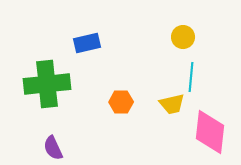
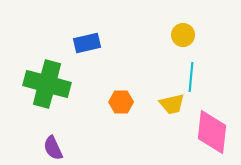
yellow circle: moved 2 px up
green cross: rotated 21 degrees clockwise
pink diamond: moved 2 px right
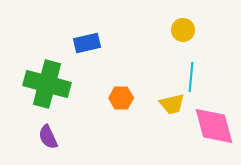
yellow circle: moved 5 px up
orange hexagon: moved 4 px up
pink diamond: moved 2 px right, 6 px up; rotated 21 degrees counterclockwise
purple semicircle: moved 5 px left, 11 px up
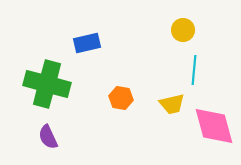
cyan line: moved 3 px right, 7 px up
orange hexagon: rotated 10 degrees clockwise
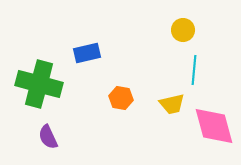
blue rectangle: moved 10 px down
green cross: moved 8 px left
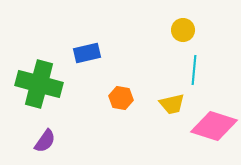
pink diamond: rotated 57 degrees counterclockwise
purple semicircle: moved 3 px left, 4 px down; rotated 120 degrees counterclockwise
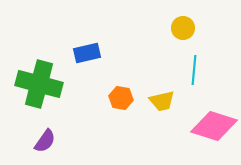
yellow circle: moved 2 px up
yellow trapezoid: moved 10 px left, 3 px up
